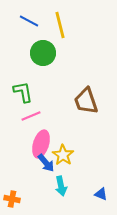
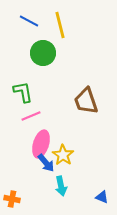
blue triangle: moved 1 px right, 3 px down
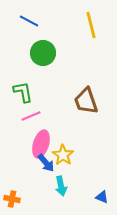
yellow line: moved 31 px right
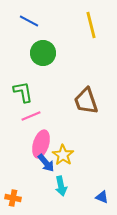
orange cross: moved 1 px right, 1 px up
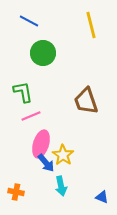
orange cross: moved 3 px right, 6 px up
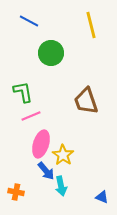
green circle: moved 8 px right
blue arrow: moved 8 px down
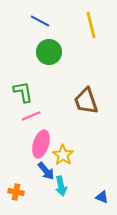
blue line: moved 11 px right
green circle: moved 2 px left, 1 px up
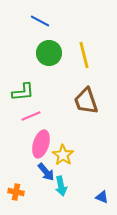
yellow line: moved 7 px left, 30 px down
green circle: moved 1 px down
green L-shape: rotated 95 degrees clockwise
blue arrow: moved 1 px down
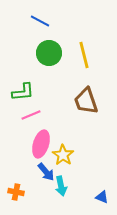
pink line: moved 1 px up
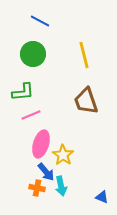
green circle: moved 16 px left, 1 px down
orange cross: moved 21 px right, 4 px up
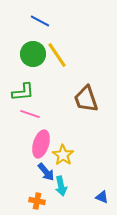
yellow line: moved 27 px left; rotated 20 degrees counterclockwise
brown trapezoid: moved 2 px up
pink line: moved 1 px left, 1 px up; rotated 42 degrees clockwise
orange cross: moved 13 px down
